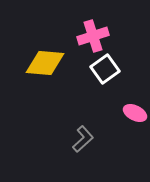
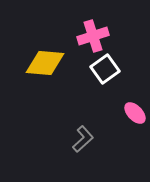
pink ellipse: rotated 20 degrees clockwise
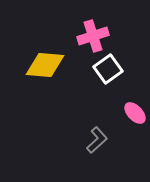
yellow diamond: moved 2 px down
white square: moved 3 px right
gray L-shape: moved 14 px right, 1 px down
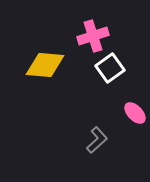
white square: moved 2 px right, 1 px up
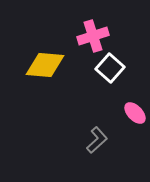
white square: rotated 12 degrees counterclockwise
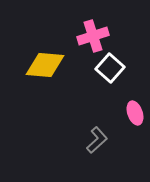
pink ellipse: rotated 25 degrees clockwise
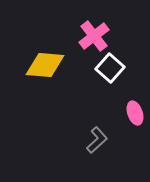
pink cross: moved 1 px right; rotated 20 degrees counterclockwise
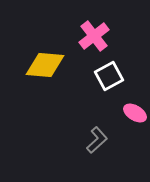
white square: moved 1 px left, 8 px down; rotated 20 degrees clockwise
pink ellipse: rotated 40 degrees counterclockwise
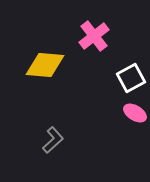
white square: moved 22 px right, 2 px down
gray L-shape: moved 44 px left
